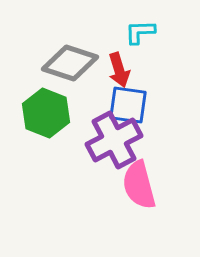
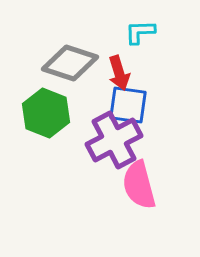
red arrow: moved 3 px down
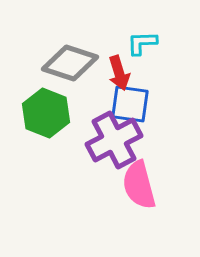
cyan L-shape: moved 2 px right, 11 px down
blue square: moved 2 px right, 1 px up
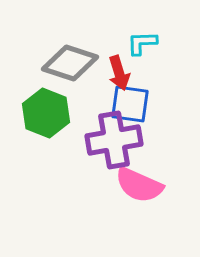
purple cross: rotated 18 degrees clockwise
pink semicircle: rotated 51 degrees counterclockwise
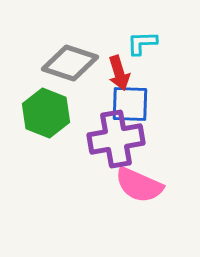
blue square: rotated 6 degrees counterclockwise
purple cross: moved 2 px right, 1 px up
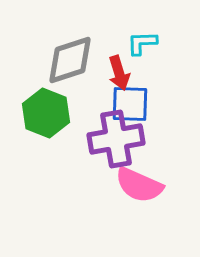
gray diamond: moved 3 px up; rotated 36 degrees counterclockwise
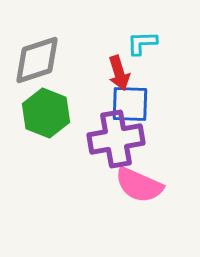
gray diamond: moved 33 px left
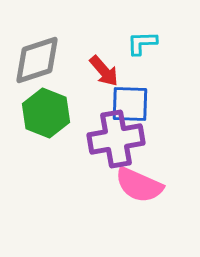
red arrow: moved 15 px left, 2 px up; rotated 24 degrees counterclockwise
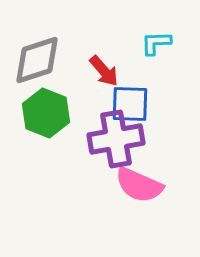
cyan L-shape: moved 14 px right
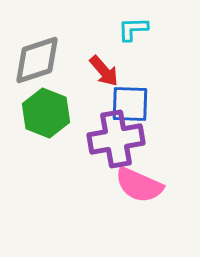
cyan L-shape: moved 23 px left, 14 px up
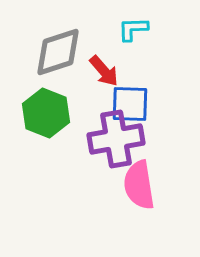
gray diamond: moved 21 px right, 8 px up
pink semicircle: rotated 57 degrees clockwise
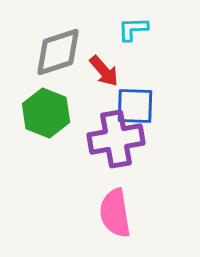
blue square: moved 5 px right, 2 px down
pink semicircle: moved 24 px left, 28 px down
